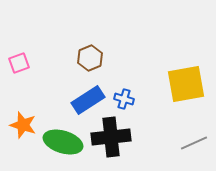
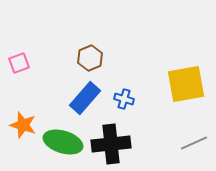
blue rectangle: moved 3 px left, 2 px up; rotated 16 degrees counterclockwise
black cross: moved 7 px down
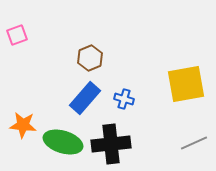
pink square: moved 2 px left, 28 px up
orange star: rotated 12 degrees counterclockwise
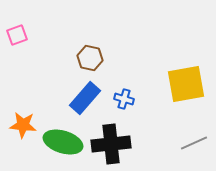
brown hexagon: rotated 25 degrees counterclockwise
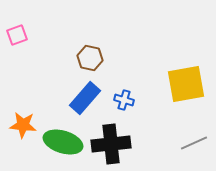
blue cross: moved 1 px down
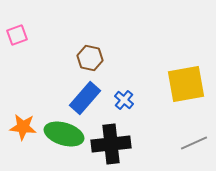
blue cross: rotated 24 degrees clockwise
orange star: moved 2 px down
green ellipse: moved 1 px right, 8 px up
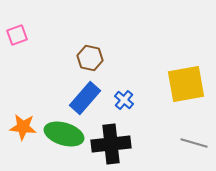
gray line: rotated 40 degrees clockwise
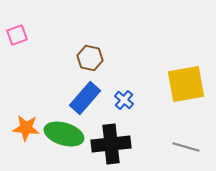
orange star: moved 3 px right, 1 px down
gray line: moved 8 px left, 4 px down
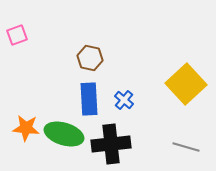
yellow square: rotated 33 degrees counterclockwise
blue rectangle: moved 4 px right, 1 px down; rotated 44 degrees counterclockwise
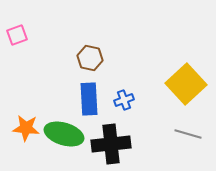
blue cross: rotated 30 degrees clockwise
gray line: moved 2 px right, 13 px up
